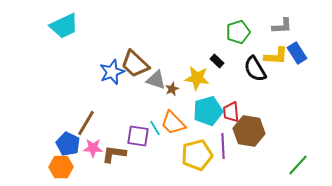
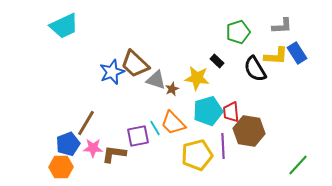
purple square: rotated 20 degrees counterclockwise
blue pentagon: rotated 25 degrees clockwise
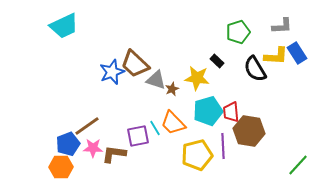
brown line: moved 1 px right, 3 px down; rotated 24 degrees clockwise
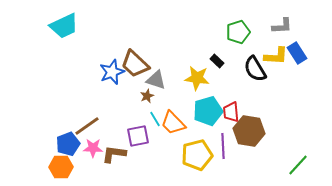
brown star: moved 25 px left, 7 px down
cyan line: moved 9 px up
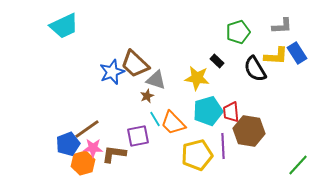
brown line: moved 3 px down
orange hexagon: moved 22 px right, 4 px up; rotated 15 degrees counterclockwise
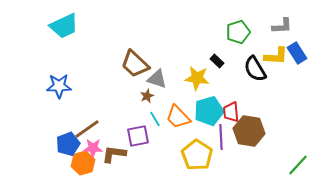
blue star: moved 53 px left, 14 px down; rotated 20 degrees clockwise
gray triangle: moved 1 px right, 1 px up
cyan pentagon: moved 1 px right
orange trapezoid: moved 5 px right, 6 px up
purple line: moved 2 px left, 9 px up
yellow pentagon: rotated 24 degrees counterclockwise
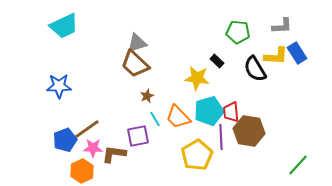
green pentagon: rotated 25 degrees clockwise
gray triangle: moved 20 px left, 36 px up; rotated 35 degrees counterclockwise
blue pentagon: moved 3 px left, 4 px up
yellow pentagon: rotated 8 degrees clockwise
orange hexagon: moved 1 px left, 8 px down; rotated 10 degrees counterclockwise
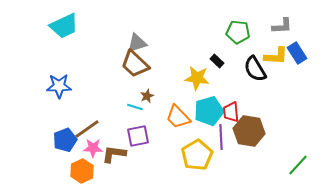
cyan line: moved 20 px left, 12 px up; rotated 42 degrees counterclockwise
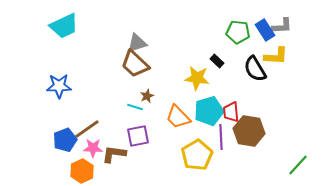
blue rectangle: moved 32 px left, 23 px up
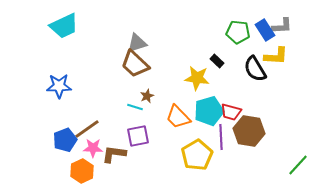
red trapezoid: rotated 70 degrees counterclockwise
